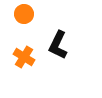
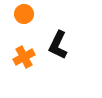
orange cross: rotated 30 degrees clockwise
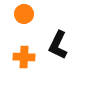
orange cross: rotated 30 degrees clockwise
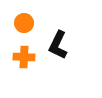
orange circle: moved 9 px down
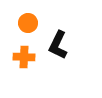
orange circle: moved 4 px right
